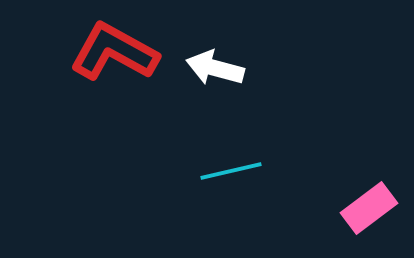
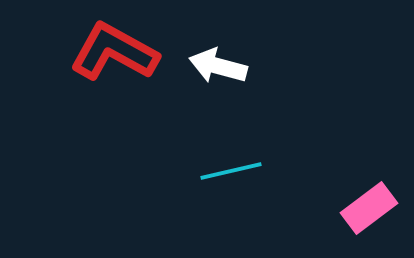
white arrow: moved 3 px right, 2 px up
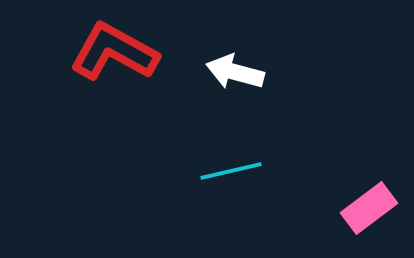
white arrow: moved 17 px right, 6 px down
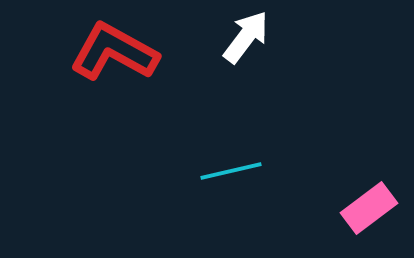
white arrow: moved 11 px right, 35 px up; rotated 112 degrees clockwise
